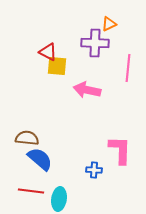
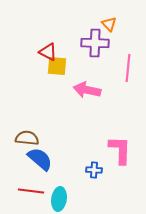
orange triangle: rotated 49 degrees counterclockwise
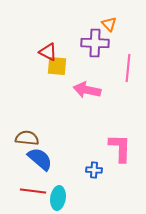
pink L-shape: moved 2 px up
red line: moved 2 px right
cyan ellipse: moved 1 px left, 1 px up
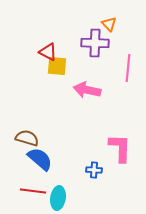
brown semicircle: rotated 10 degrees clockwise
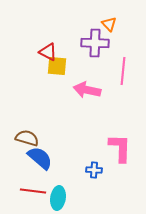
pink line: moved 5 px left, 3 px down
blue semicircle: moved 1 px up
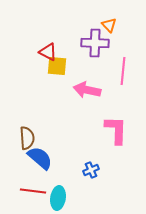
orange triangle: moved 1 px down
brown semicircle: rotated 70 degrees clockwise
pink L-shape: moved 4 px left, 18 px up
blue cross: moved 3 px left; rotated 28 degrees counterclockwise
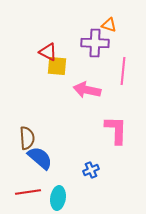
orange triangle: rotated 28 degrees counterclockwise
red line: moved 5 px left, 1 px down; rotated 15 degrees counterclockwise
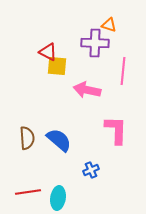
blue semicircle: moved 19 px right, 18 px up
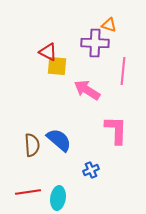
pink arrow: rotated 20 degrees clockwise
brown semicircle: moved 5 px right, 7 px down
